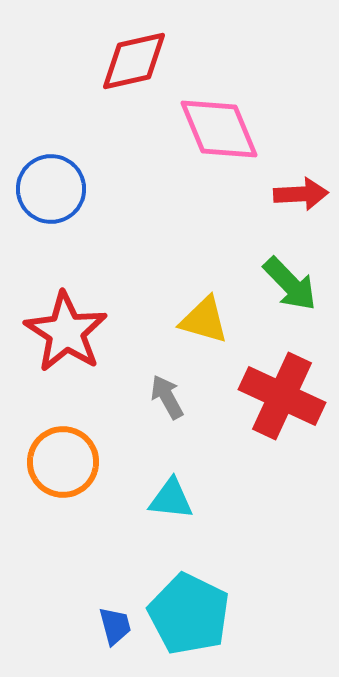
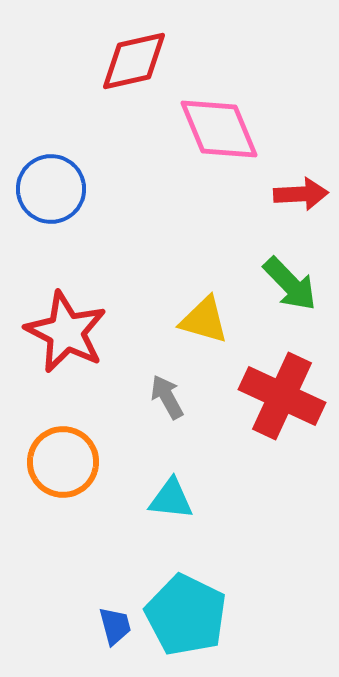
red star: rotated 6 degrees counterclockwise
cyan pentagon: moved 3 px left, 1 px down
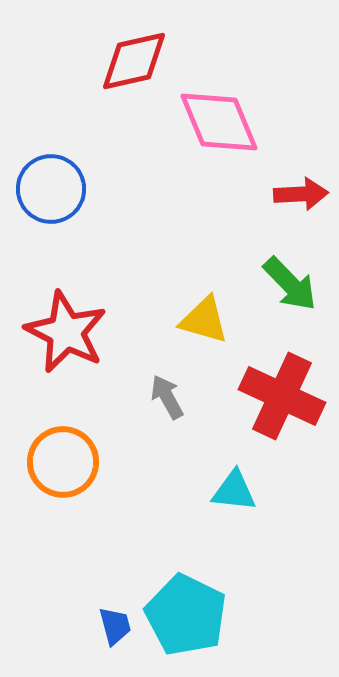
pink diamond: moved 7 px up
cyan triangle: moved 63 px right, 8 px up
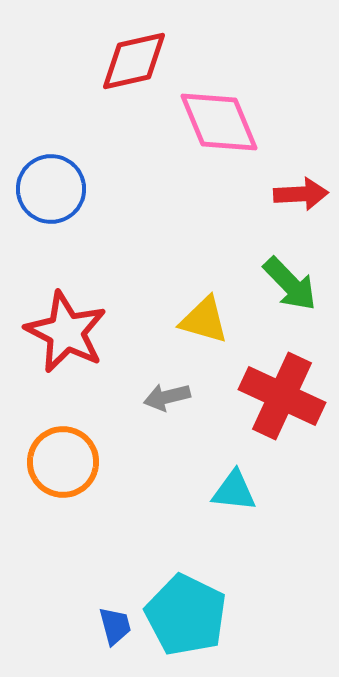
gray arrow: rotated 75 degrees counterclockwise
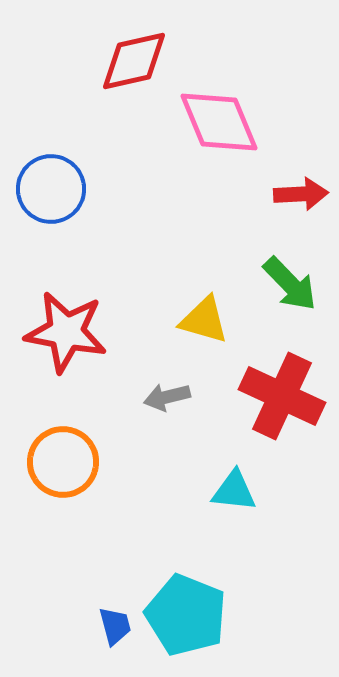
red star: rotated 16 degrees counterclockwise
cyan pentagon: rotated 4 degrees counterclockwise
